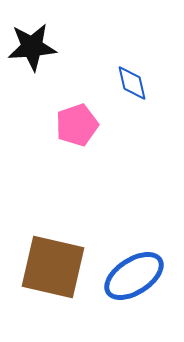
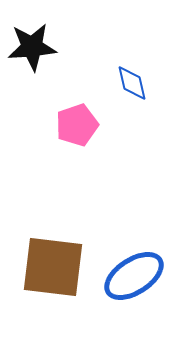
brown square: rotated 6 degrees counterclockwise
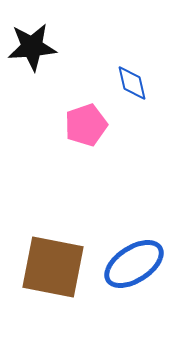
pink pentagon: moved 9 px right
brown square: rotated 4 degrees clockwise
blue ellipse: moved 12 px up
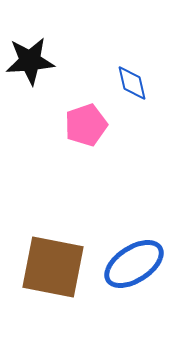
black star: moved 2 px left, 14 px down
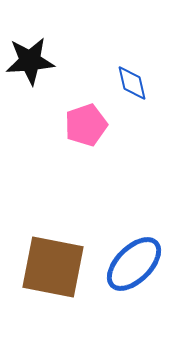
blue ellipse: rotated 12 degrees counterclockwise
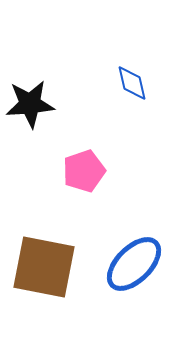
black star: moved 43 px down
pink pentagon: moved 2 px left, 46 px down
brown square: moved 9 px left
